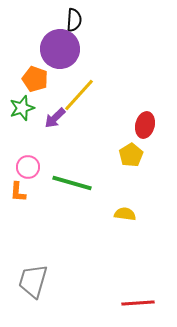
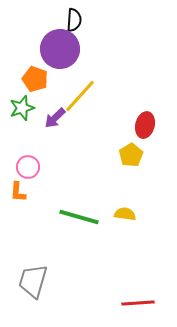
yellow line: moved 1 px right, 1 px down
green line: moved 7 px right, 34 px down
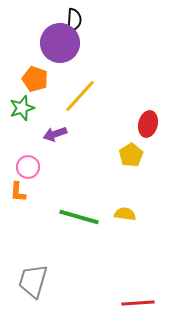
purple circle: moved 6 px up
purple arrow: moved 16 px down; rotated 25 degrees clockwise
red ellipse: moved 3 px right, 1 px up
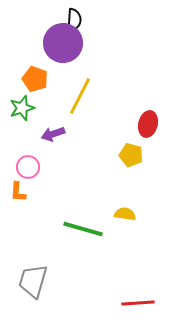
purple circle: moved 3 px right
yellow line: rotated 15 degrees counterclockwise
purple arrow: moved 2 px left
yellow pentagon: rotated 25 degrees counterclockwise
green line: moved 4 px right, 12 px down
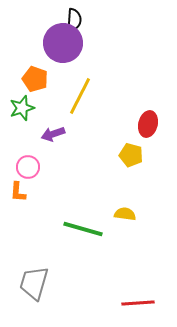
gray trapezoid: moved 1 px right, 2 px down
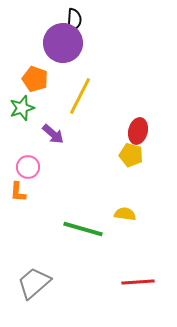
red ellipse: moved 10 px left, 7 px down
purple arrow: rotated 120 degrees counterclockwise
gray trapezoid: rotated 33 degrees clockwise
red line: moved 21 px up
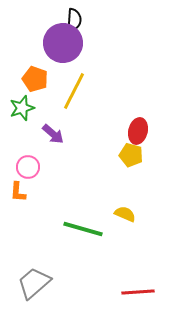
yellow line: moved 6 px left, 5 px up
yellow semicircle: rotated 15 degrees clockwise
red line: moved 10 px down
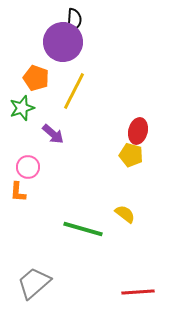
purple circle: moved 1 px up
orange pentagon: moved 1 px right, 1 px up
yellow semicircle: rotated 15 degrees clockwise
